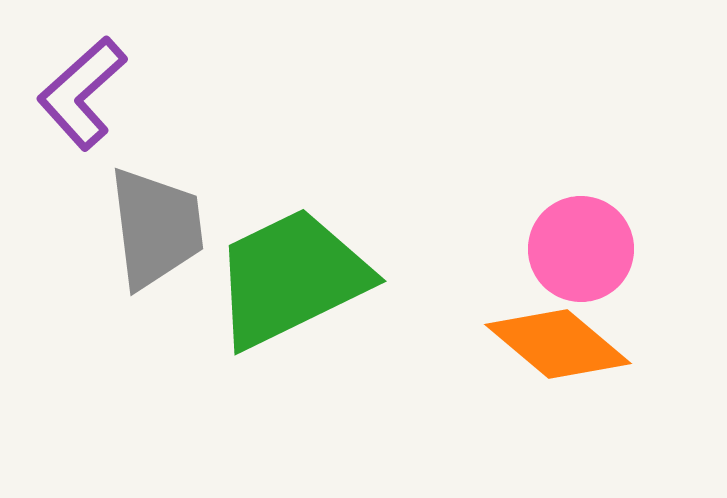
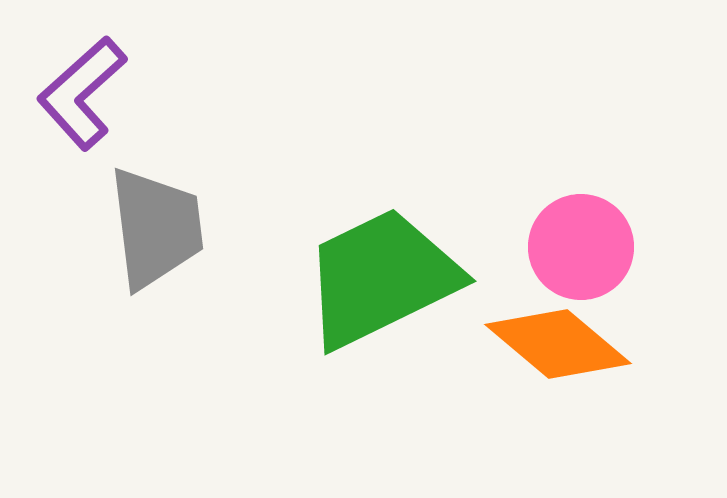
pink circle: moved 2 px up
green trapezoid: moved 90 px right
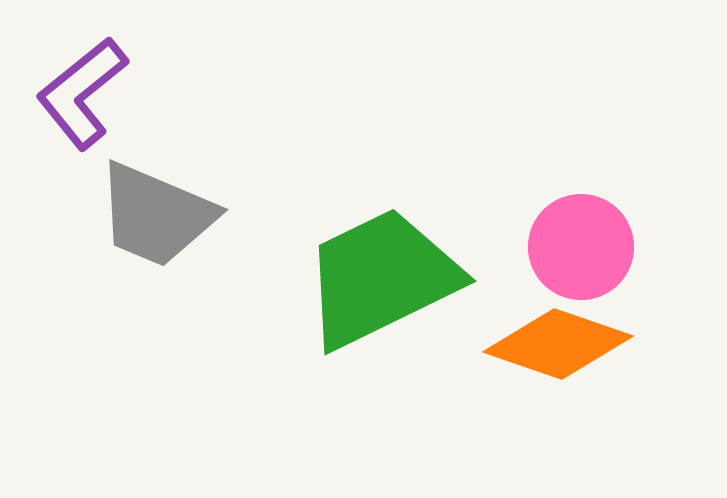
purple L-shape: rotated 3 degrees clockwise
gray trapezoid: moved 13 px up; rotated 120 degrees clockwise
orange diamond: rotated 21 degrees counterclockwise
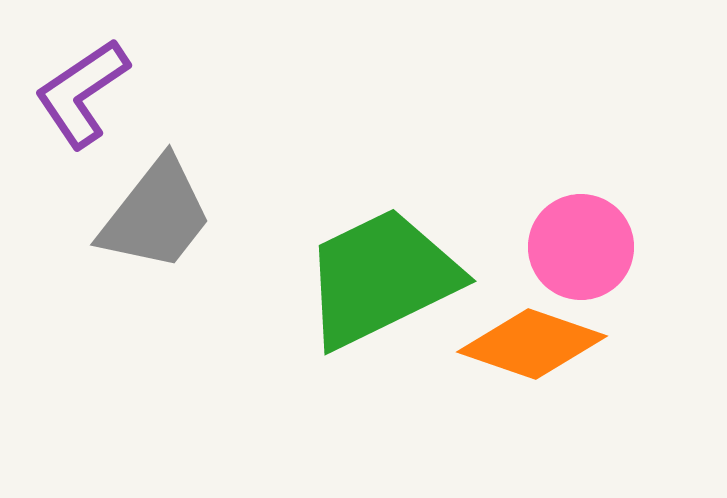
purple L-shape: rotated 5 degrees clockwise
gray trapezoid: rotated 75 degrees counterclockwise
orange diamond: moved 26 px left
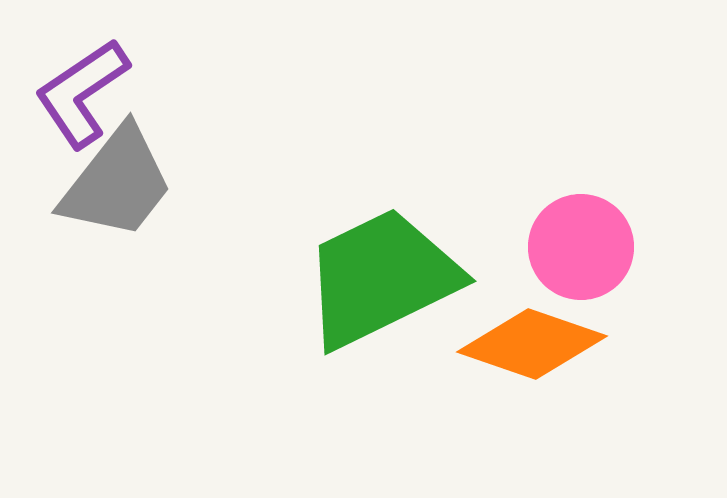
gray trapezoid: moved 39 px left, 32 px up
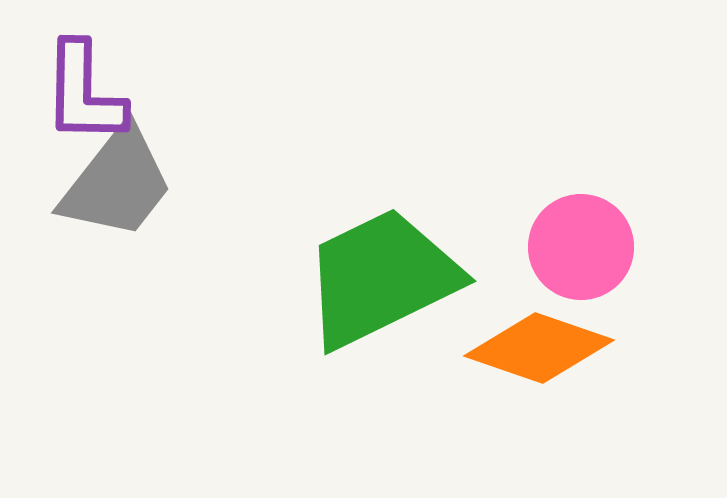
purple L-shape: moved 2 px right; rotated 55 degrees counterclockwise
orange diamond: moved 7 px right, 4 px down
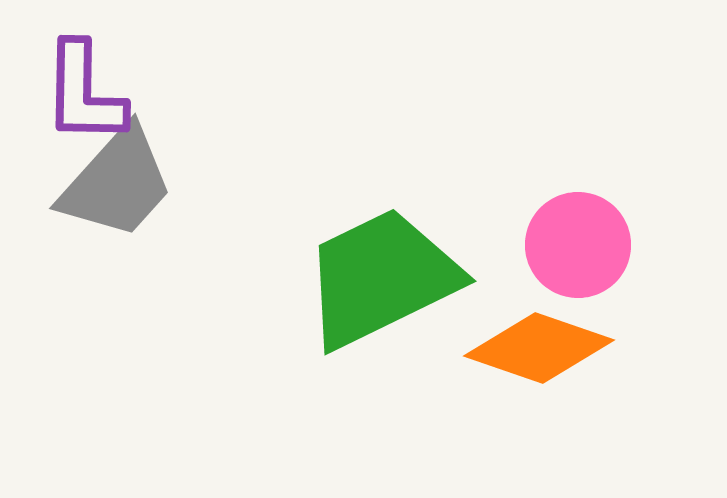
gray trapezoid: rotated 4 degrees clockwise
pink circle: moved 3 px left, 2 px up
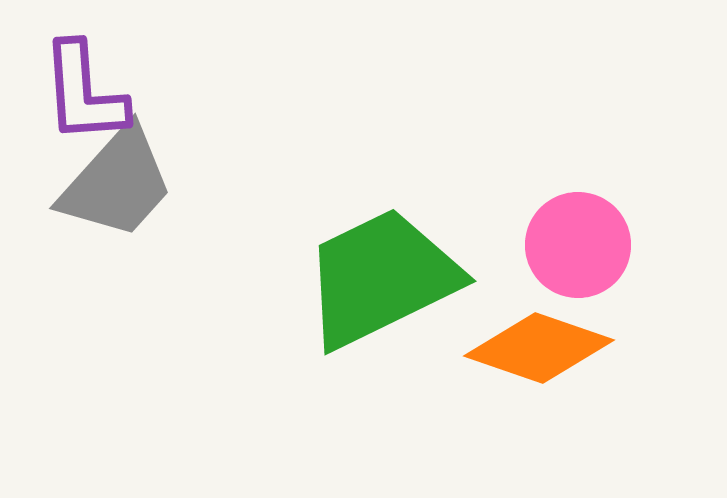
purple L-shape: rotated 5 degrees counterclockwise
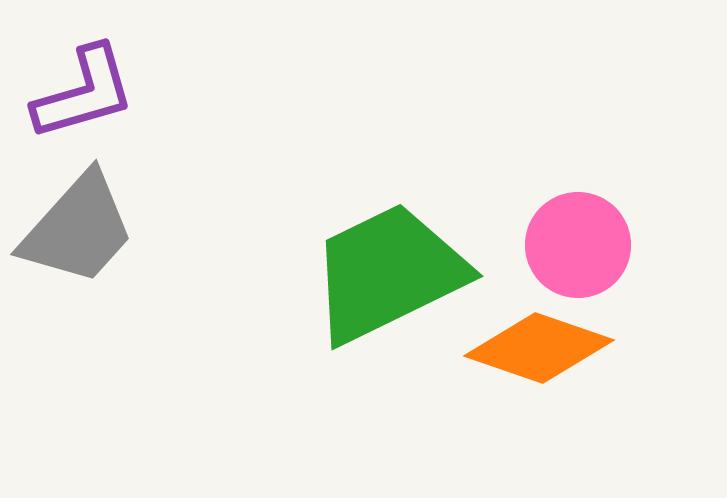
purple L-shape: rotated 102 degrees counterclockwise
gray trapezoid: moved 39 px left, 46 px down
green trapezoid: moved 7 px right, 5 px up
